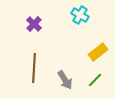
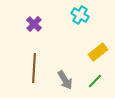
green line: moved 1 px down
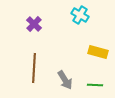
yellow rectangle: rotated 54 degrees clockwise
green line: moved 4 px down; rotated 49 degrees clockwise
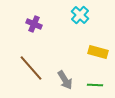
cyan cross: rotated 12 degrees clockwise
purple cross: rotated 21 degrees counterclockwise
brown line: moved 3 px left; rotated 44 degrees counterclockwise
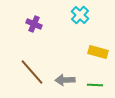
brown line: moved 1 px right, 4 px down
gray arrow: rotated 120 degrees clockwise
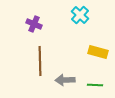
brown line: moved 8 px right, 11 px up; rotated 40 degrees clockwise
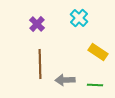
cyan cross: moved 1 px left, 3 px down
purple cross: moved 3 px right; rotated 21 degrees clockwise
yellow rectangle: rotated 18 degrees clockwise
brown line: moved 3 px down
